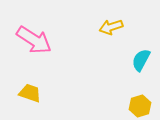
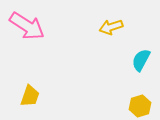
pink arrow: moved 7 px left, 14 px up
yellow trapezoid: moved 3 px down; rotated 90 degrees clockwise
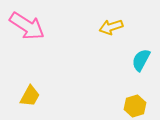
yellow trapezoid: rotated 10 degrees clockwise
yellow hexagon: moved 5 px left
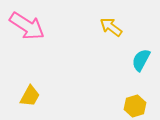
yellow arrow: rotated 55 degrees clockwise
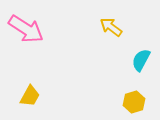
pink arrow: moved 1 px left, 3 px down
yellow hexagon: moved 1 px left, 4 px up
